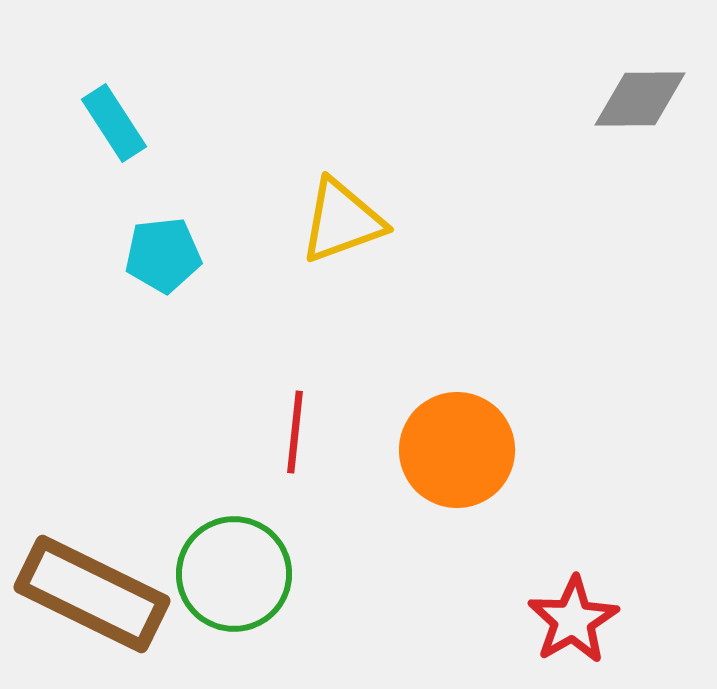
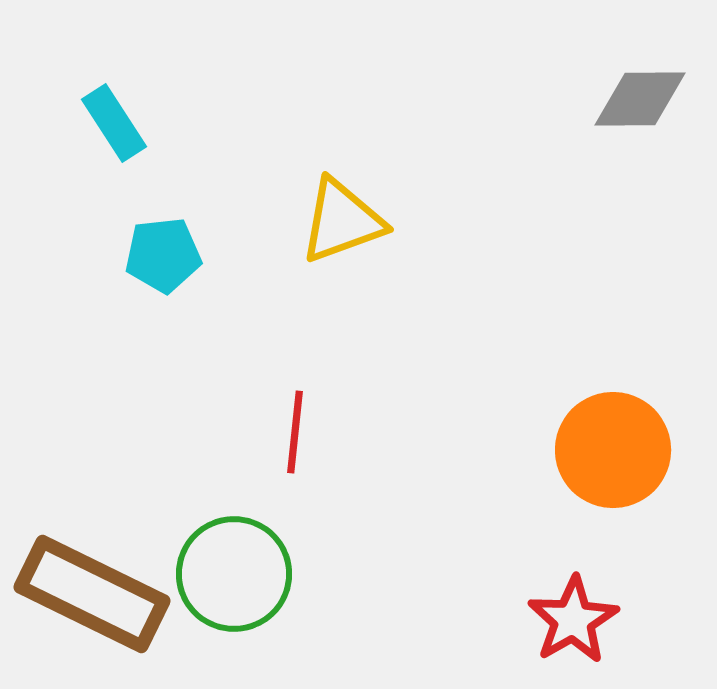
orange circle: moved 156 px right
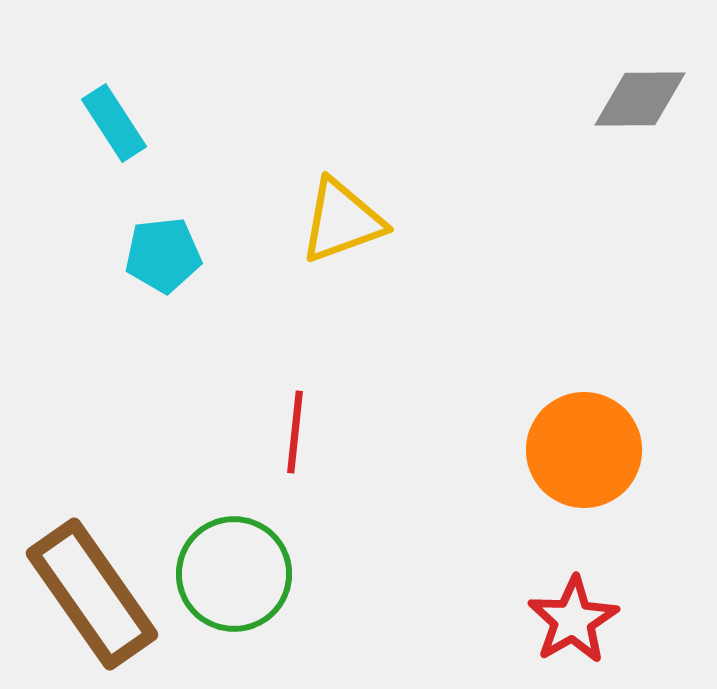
orange circle: moved 29 px left
brown rectangle: rotated 29 degrees clockwise
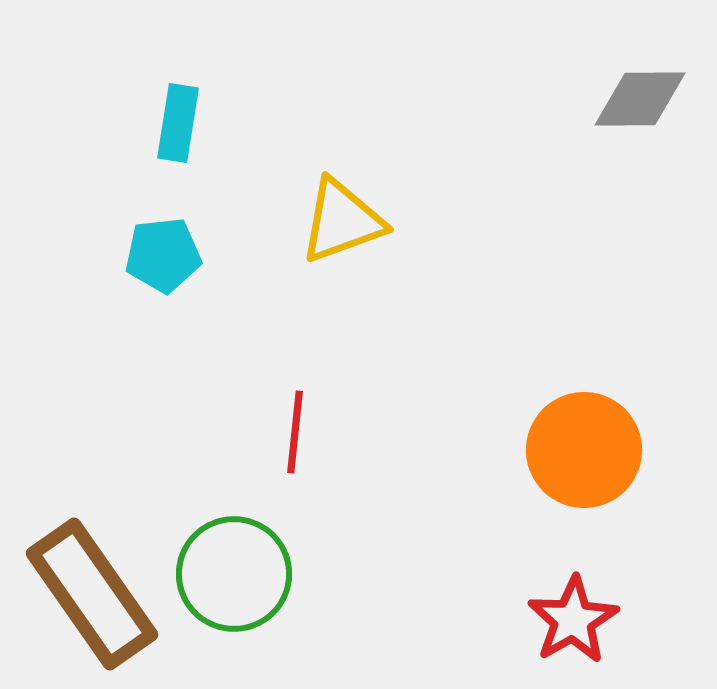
cyan rectangle: moved 64 px right; rotated 42 degrees clockwise
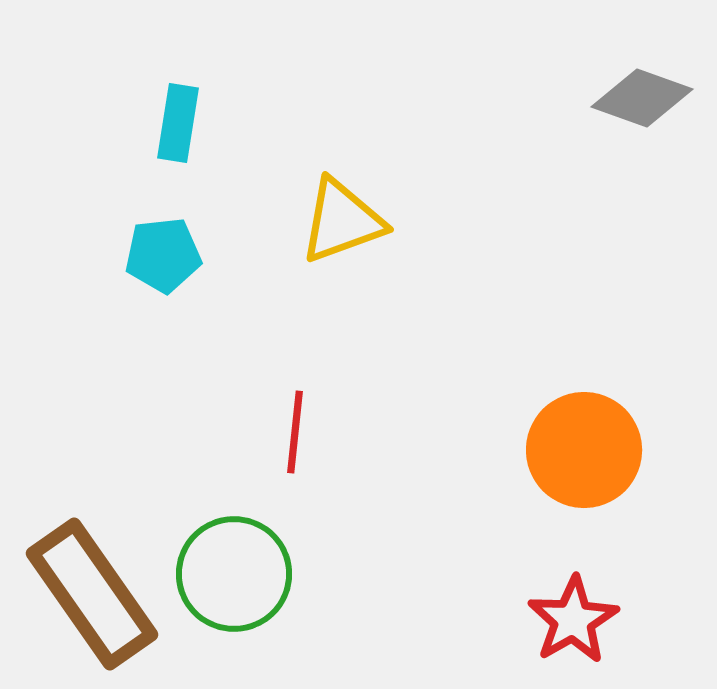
gray diamond: moved 2 px right, 1 px up; rotated 20 degrees clockwise
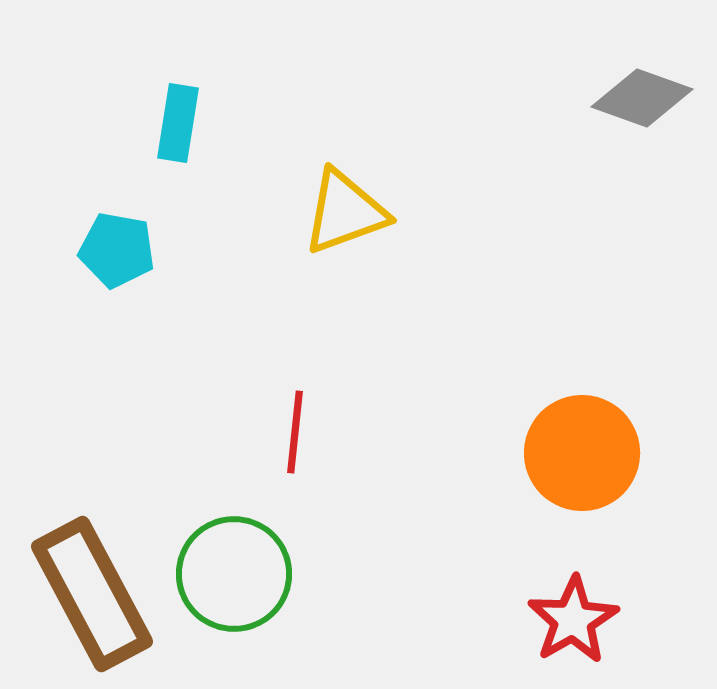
yellow triangle: moved 3 px right, 9 px up
cyan pentagon: moved 46 px left, 5 px up; rotated 16 degrees clockwise
orange circle: moved 2 px left, 3 px down
brown rectangle: rotated 7 degrees clockwise
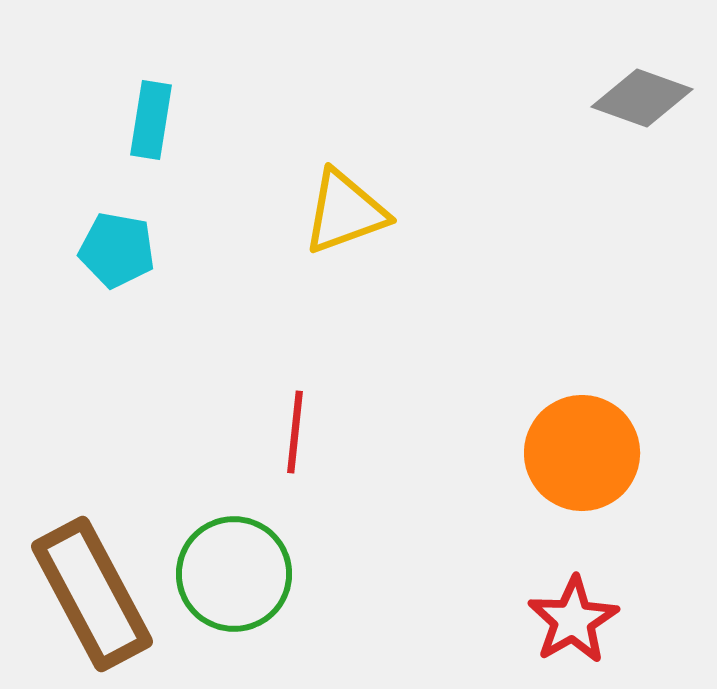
cyan rectangle: moved 27 px left, 3 px up
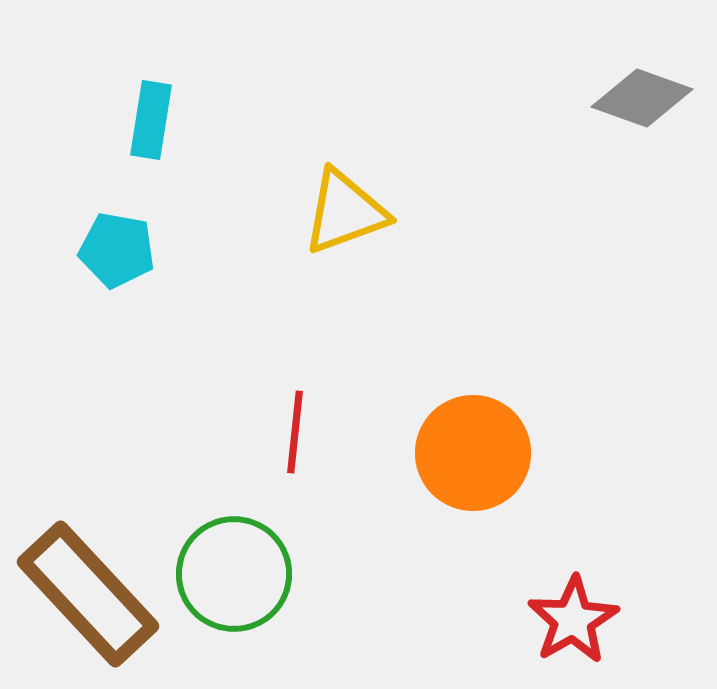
orange circle: moved 109 px left
brown rectangle: moved 4 px left; rotated 15 degrees counterclockwise
